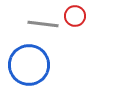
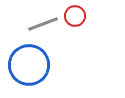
gray line: rotated 28 degrees counterclockwise
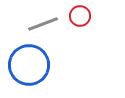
red circle: moved 5 px right
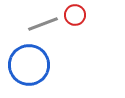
red circle: moved 5 px left, 1 px up
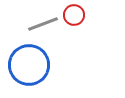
red circle: moved 1 px left
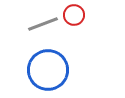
blue circle: moved 19 px right, 5 px down
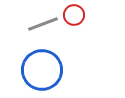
blue circle: moved 6 px left
